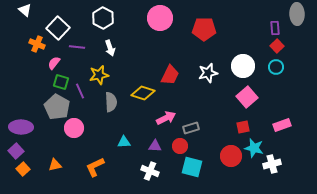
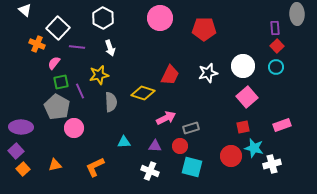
green square at (61, 82): rotated 28 degrees counterclockwise
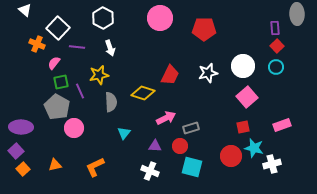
cyan triangle at (124, 142): moved 9 px up; rotated 48 degrees counterclockwise
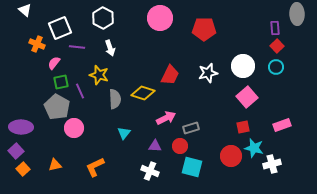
white square at (58, 28): moved 2 px right; rotated 25 degrees clockwise
yellow star at (99, 75): rotated 30 degrees clockwise
gray semicircle at (111, 102): moved 4 px right, 3 px up
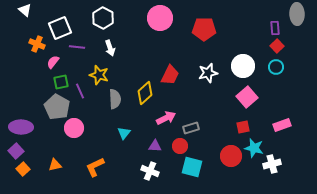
pink semicircle at (54, 63): moved 1 px left, 1 px up
yellow diamond at (143, 93): moved 2 px right; rotated 60 degrees counterclockwise
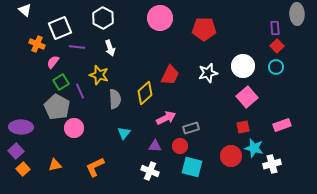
green square at (61, 82): rotated 21 degrees counterclockwise
